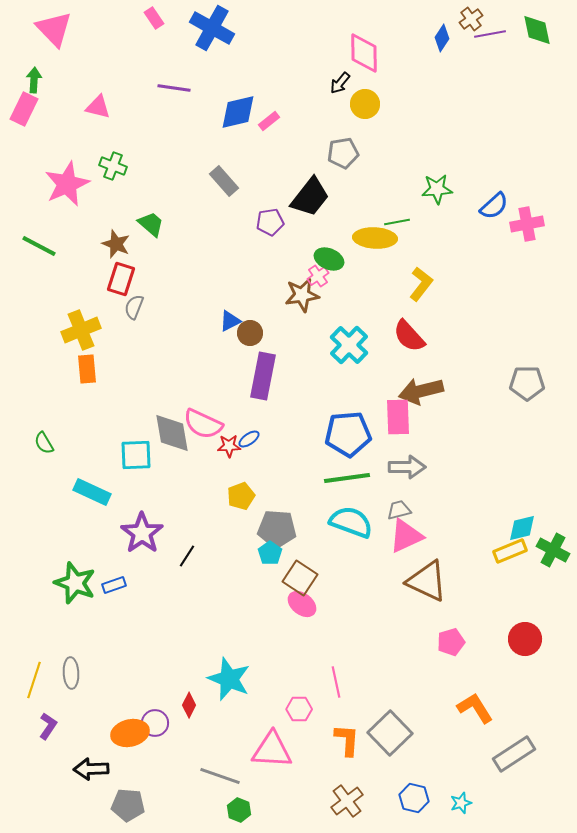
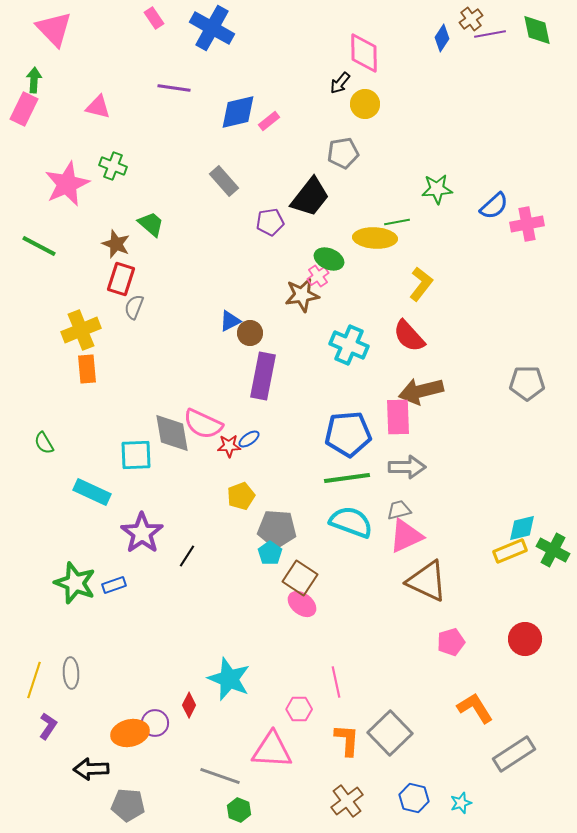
cyan cross at (349, 345): rotated 21 degrees counterclockwise
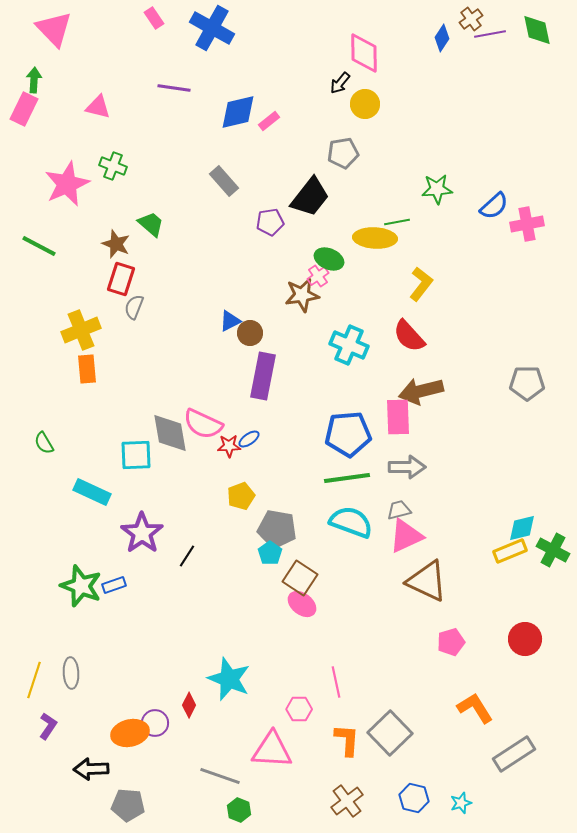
gray diamond at (172, 433): moved 2 px left
gray pentagon at (277, 529): rotated 6 degrees clockwise
green star at (75, 583): moved 6 px right, 3 px down
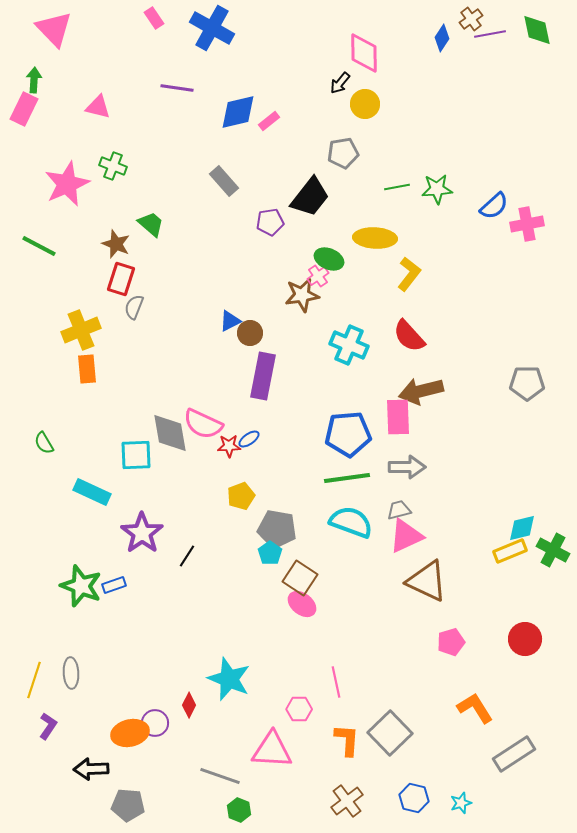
purple line at (174, 88): moved 3 px right
green line at (397, 222): moved 35 px up
yellow L-shape at (421, 284): moved 12 px left, 10 px up
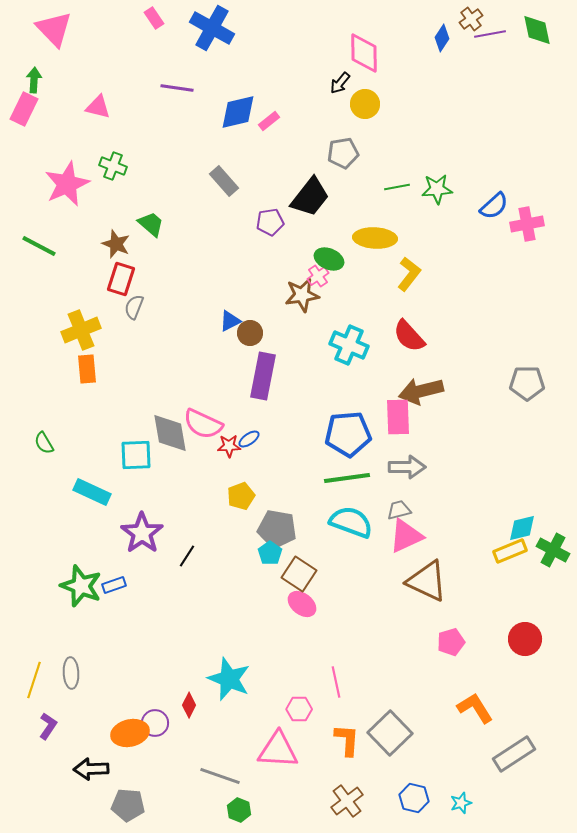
brown square at (300, 578): moved 1 px left, 4 px up
pink triangle at (272, 750): moved 6 px right
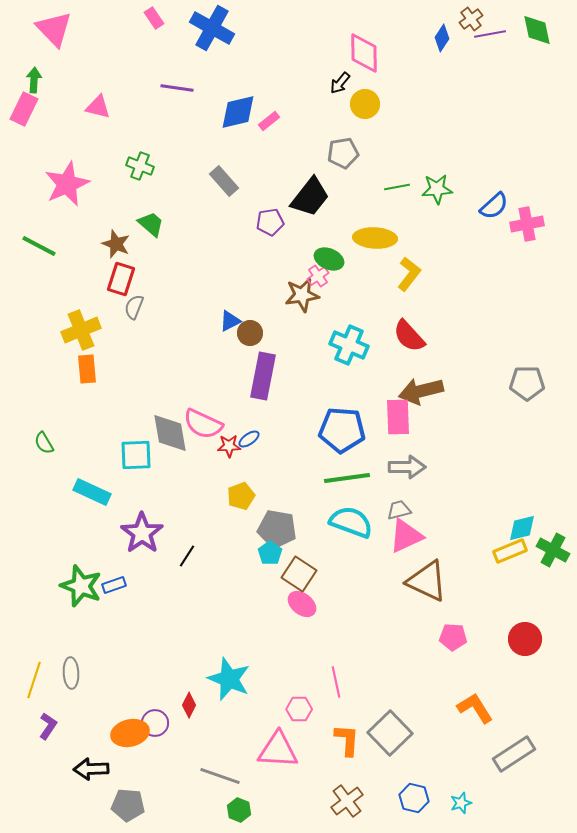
green cross at (113, 166): moved 27 px right
blue pentagon at (348, 434): moved 6 px left, 4 px up; rotated 9 degrees clockwise
pink pentagon at (451, 642): moved 2 px right, 5 px up; rotated 20 degrees clockwise
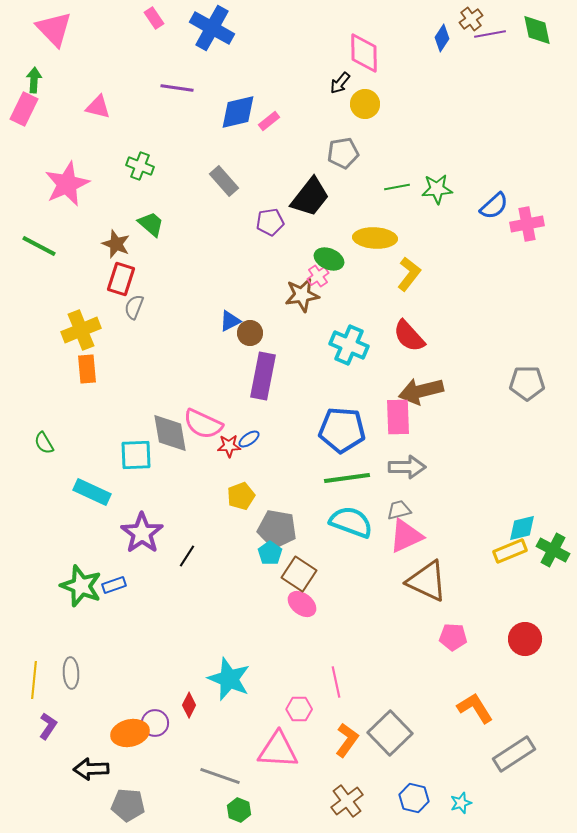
yellow line at (34, 680): rotated 12 degrees counterclockwise
orange L-shape at (347, 740): rotated 32 degrees clockwise
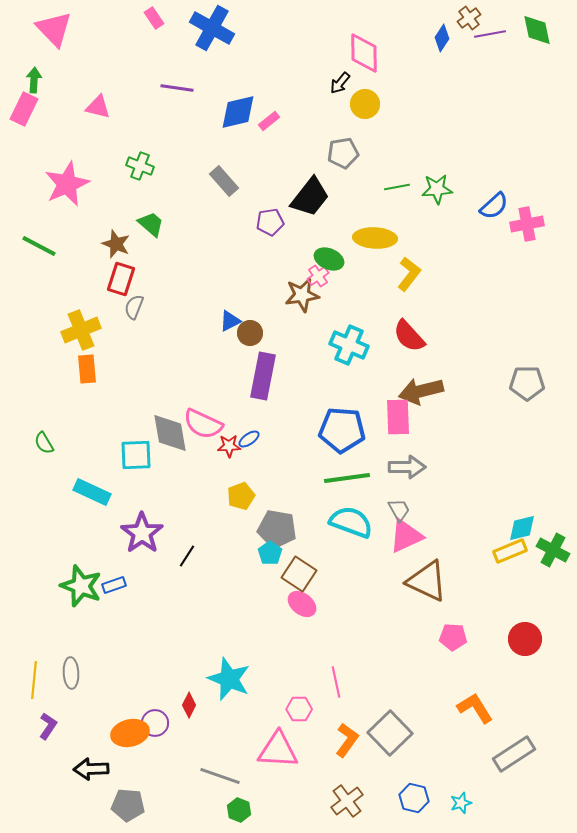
brown cross at (471, 19): moved 2 px left, 1 px up
gray trapezoid at (399, 510): rotated 75 degrees clockwise
